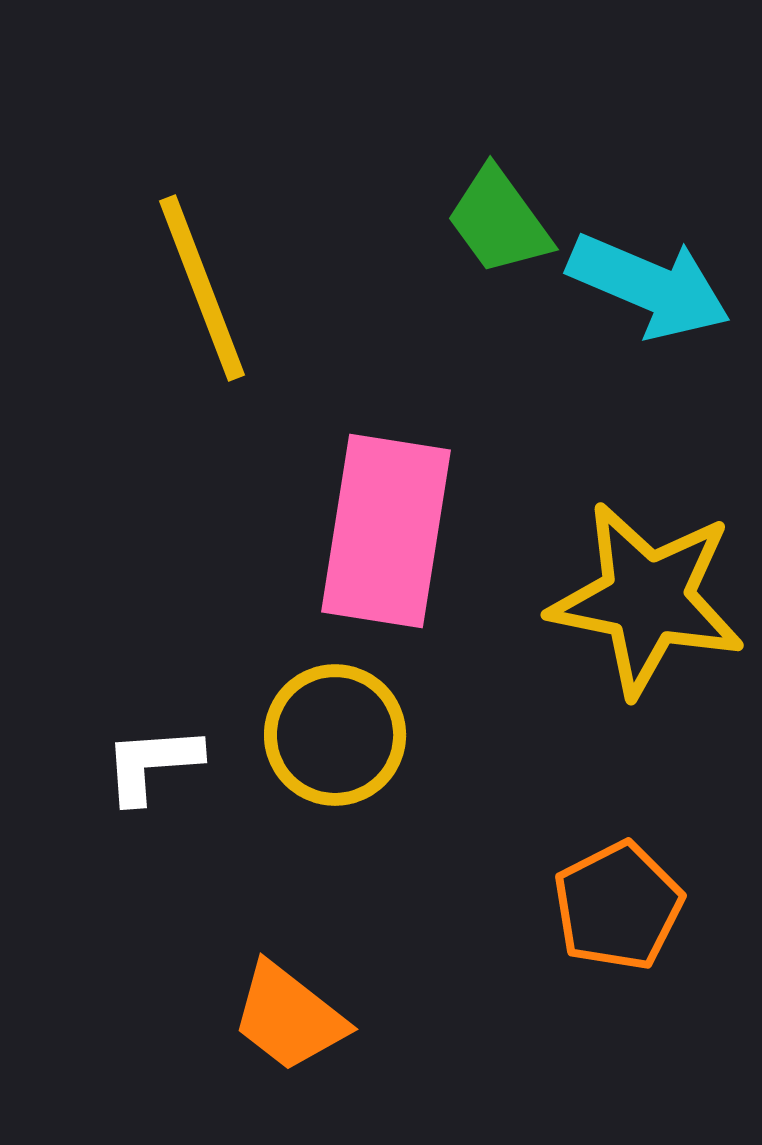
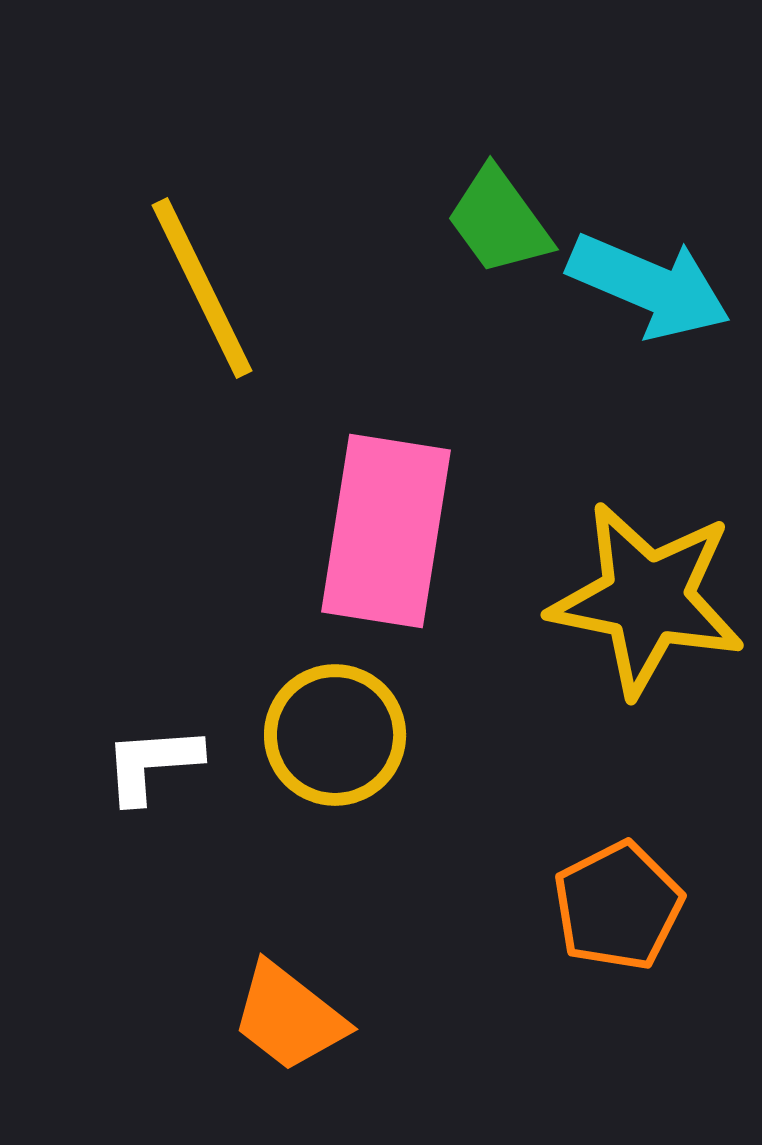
yellow line: rotated 5 degrees counterclockwise
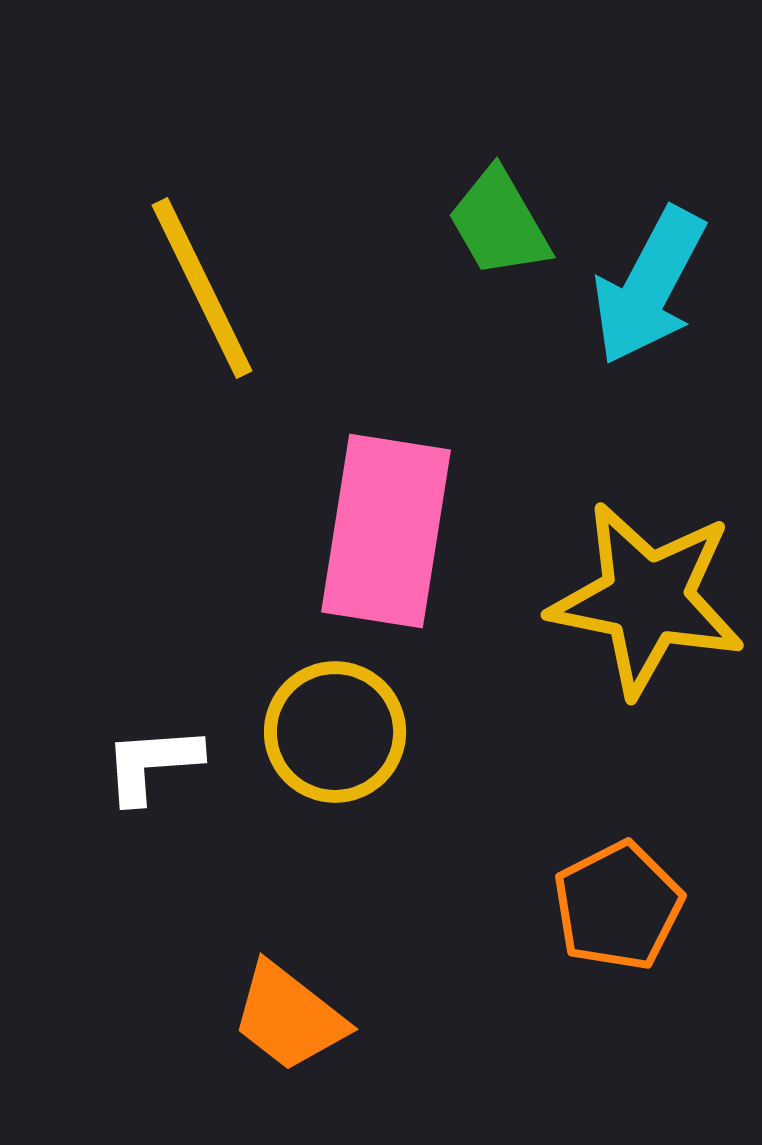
green trapezoid: moved 2 px down; rotated 6 degrees clockwise
cyan arrow: rotated 95 degrees clockwise
yellow circle: moved 3 px up
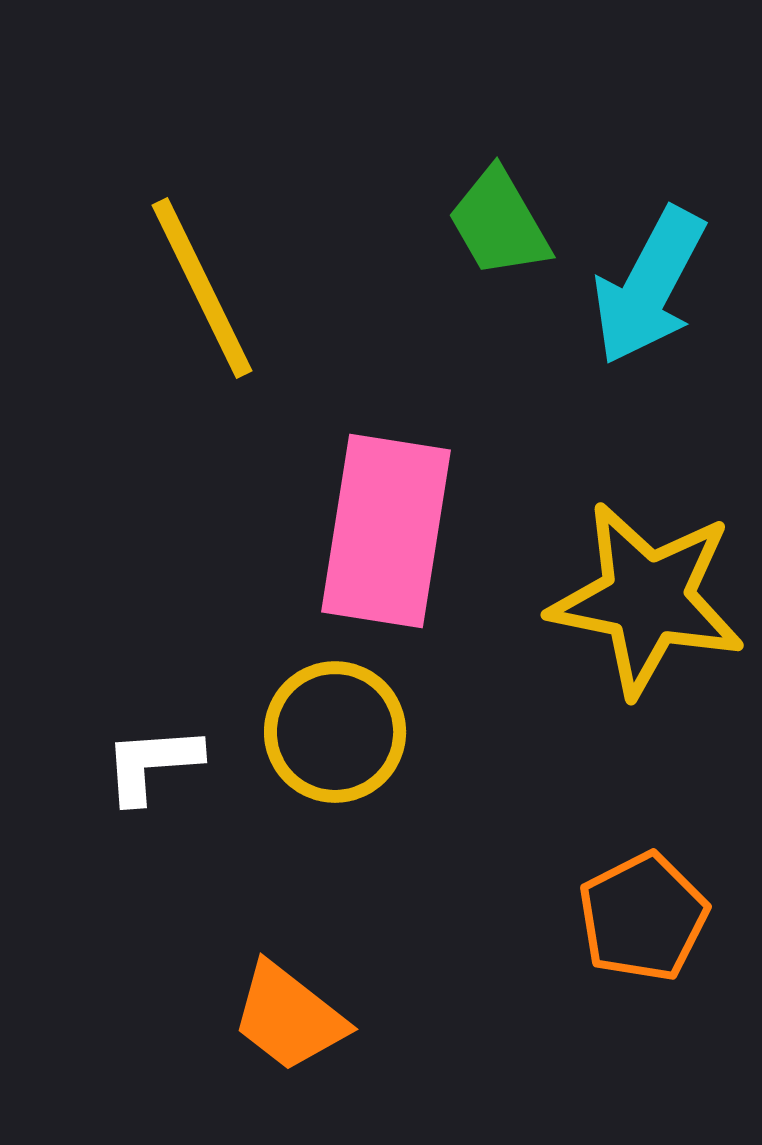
orange pentagon: moved 25 px right, 11 px down
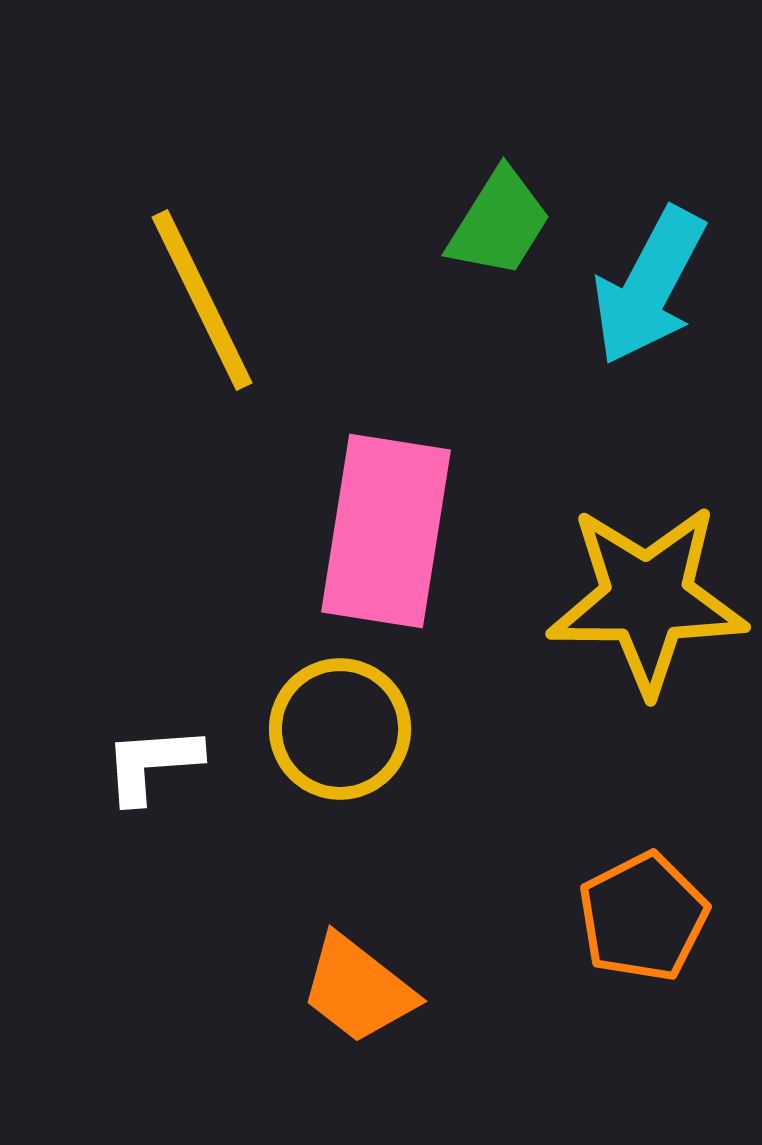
green trapezoid: rotated 118 degrees counterclockwise
yellow line: moved 12 px down
yellow star: rotated 11 degrees counterclockwise
yellow circle: moved 5 px right, 3 px up
orange trapezoid: moved 69 px right, 28 px up
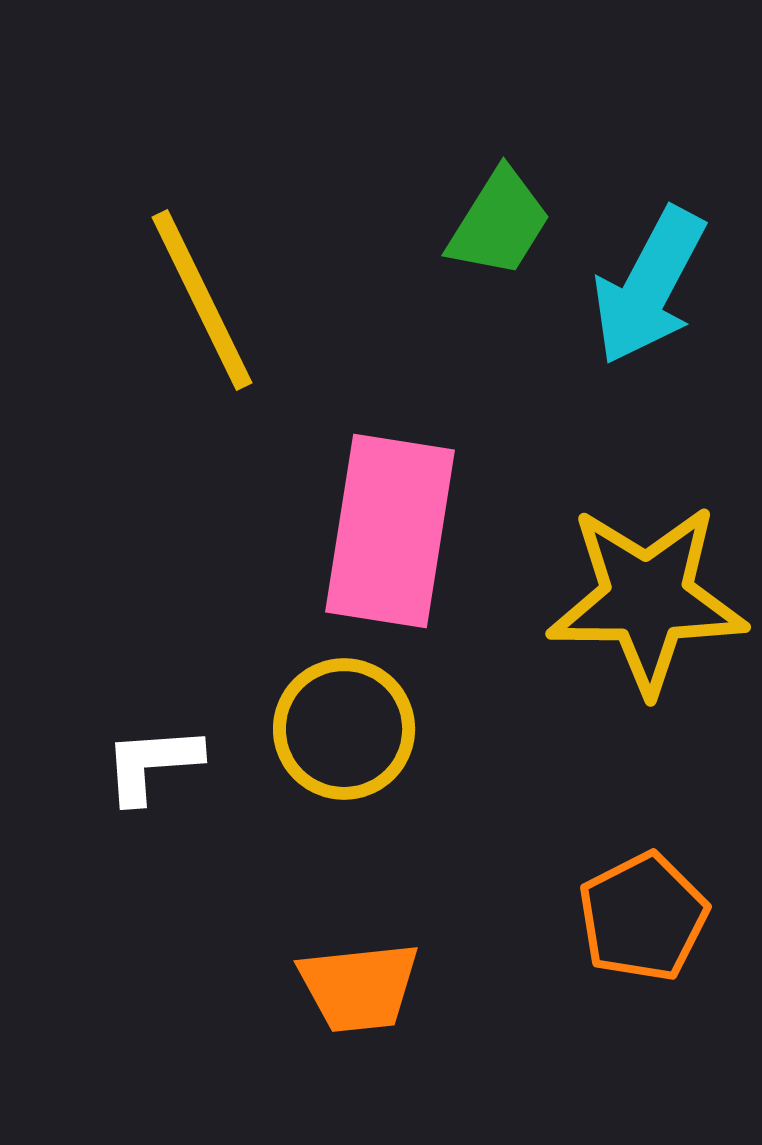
pink rectangle: moved 4 px right
yellow circle: moved 4 px right
orange trapezoid: moved 1 px right, 2 px up; rotated 44 degrees counterclockwise
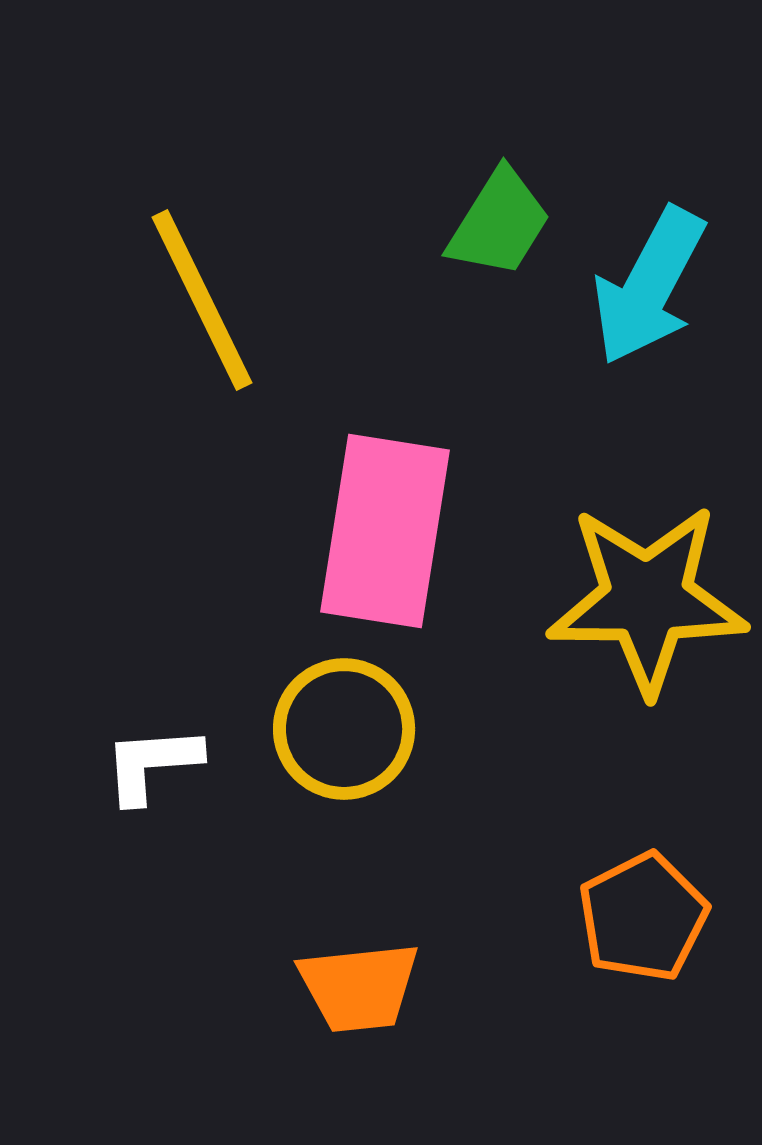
pink rectangle: moved 5 px left
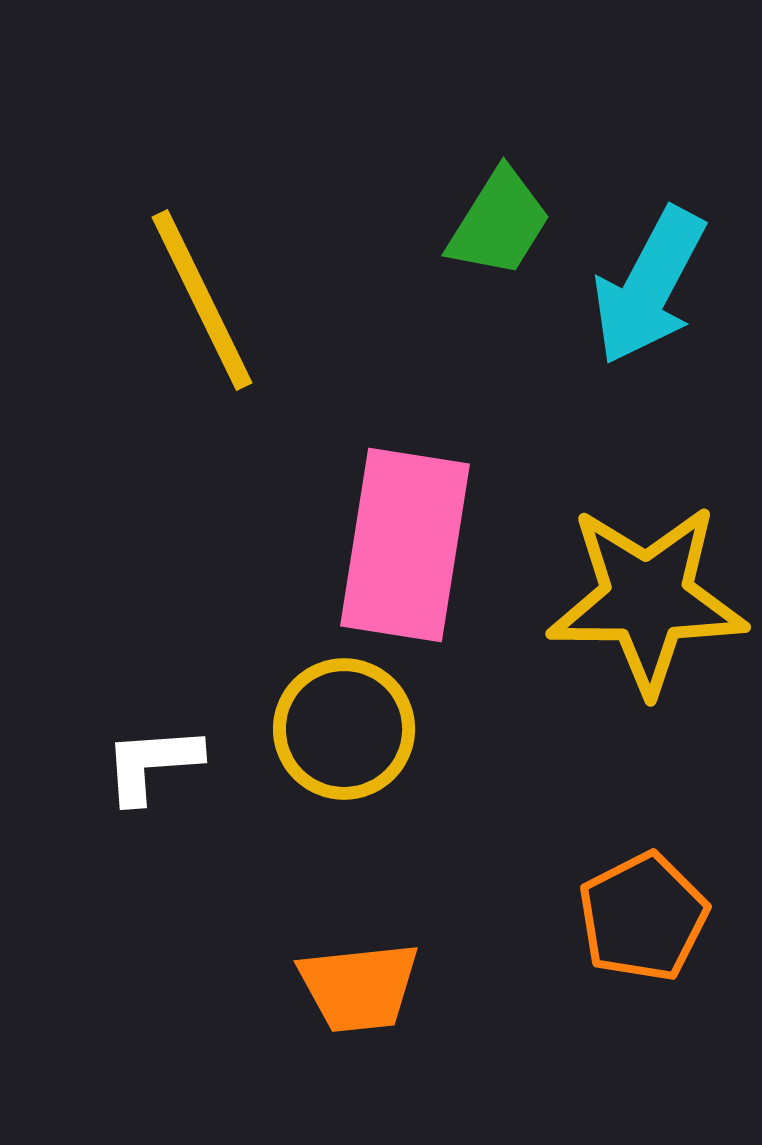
pink rectangle: moved 20 px right, 14 px down
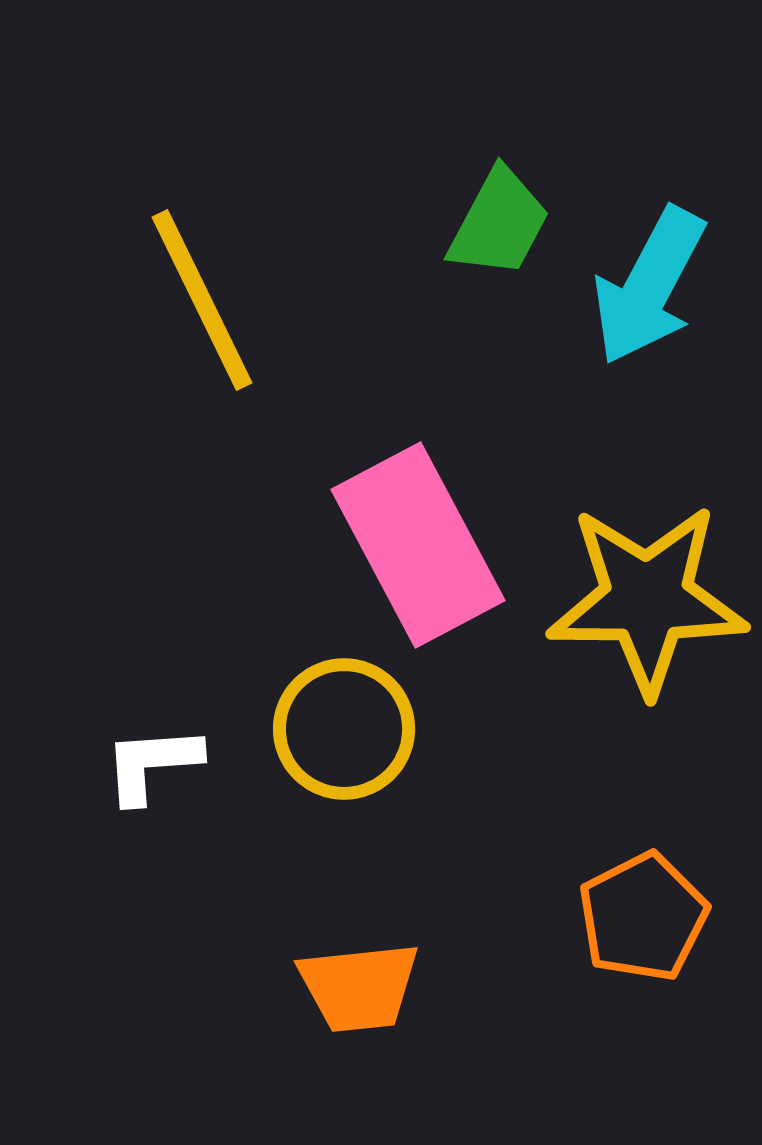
green trapezoid: rotated 4 degrees counterclockwise
pink rectangle: moved 13 px right; rotated 37 degrees counterclockwise
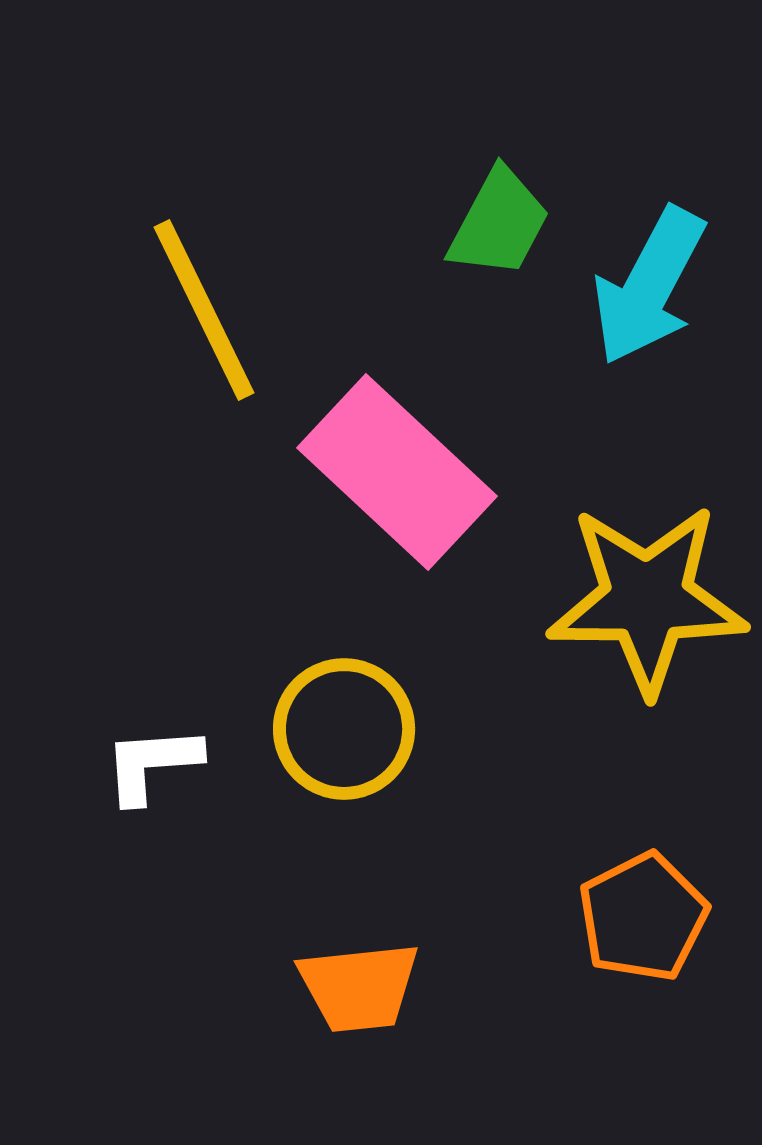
yellow line: moved 2 px right, 10 px down
pink rectangle: moved 21 px left, 73 px up; rotated 19 degrees counterclockwise
